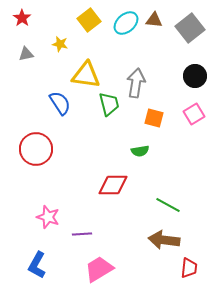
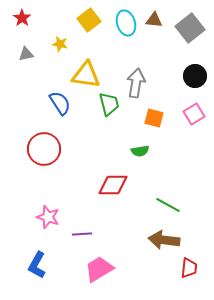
cyan ellipse: rotated 65 degrees counterclockwise
red circle: moved 8 px right
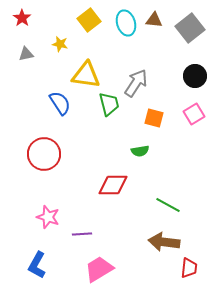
gray arrow: rotated 24 degrees clockwise
red circle: moved 5 px down
brown arrow: moved 2 px down
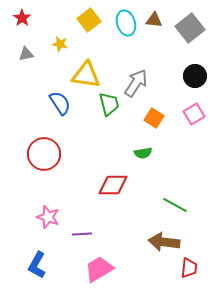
orange square: rotated 18 degrees clockwise
green semicircle: moved 3 px right, 2 px down
green line: moved 7 px right
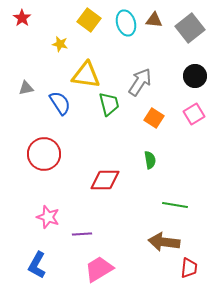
yellow square: rotated 15 degrees counterclockwise
gray triangle: moved 34 px down
gray arrow: moved 4 px right, 1 px up
green semicircle: moved 7 px right, 7 px down; rotated 90 degrees counterclockwise
red diamond: moved 8 px left, 5 px up
green line: rotated 20 degrees counterclockwise
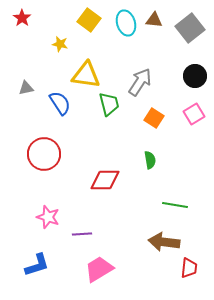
blue L-shape: rotated 136 degrees counterclockwise
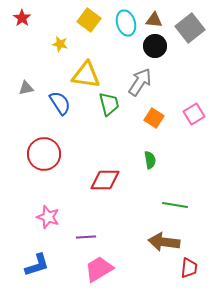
black circle: moved 40 px left, 30 px up
purple line: moved 4 px right, 3 px down
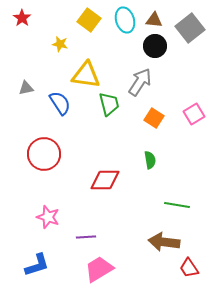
cyan ellipse: moved 1 px left, 3 px up
green line: moved 2 px right
red trapezoid: rotated 140 degrees clockwise
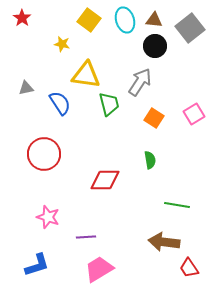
yellow star: moved 2 px right
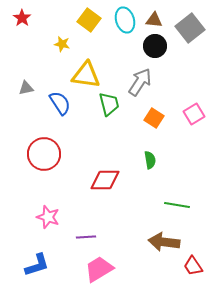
red trapezoid: moved 4 px right, 2 px up
